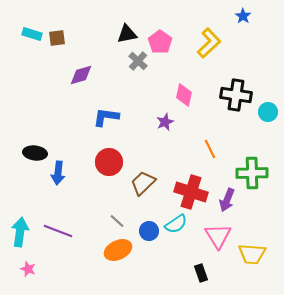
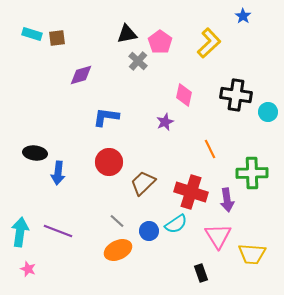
purple arrow: rotated 30 degrees counterclockwise
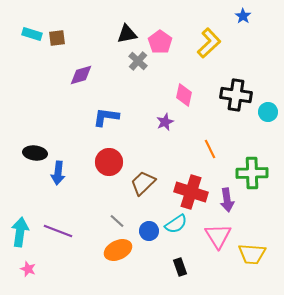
black rectangle: moved 21 px left, 6 px up
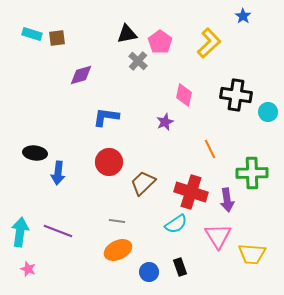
gray line: rotated 35 degrees counterclockwise
blue circle: moved 41 px down
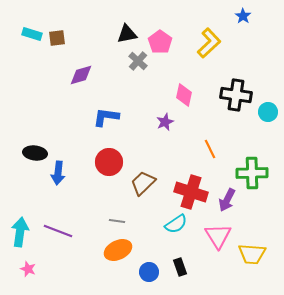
purple arrow: rotated 35 degrees clockwise
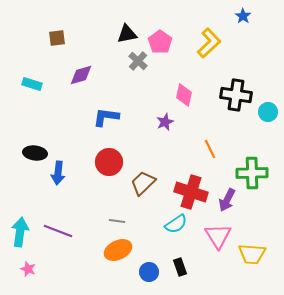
cyan rectangle: moved 50 px down
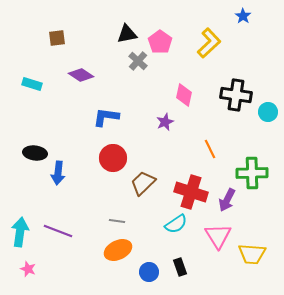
purple diamond: rotated 50 degrees clockwise
red circle: moved 4 px right, 4 px up
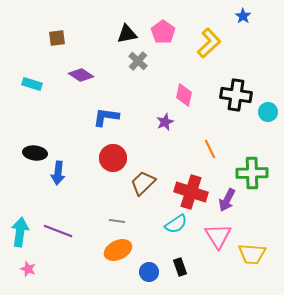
pink pentagon: moved 3 px right, 10 px up
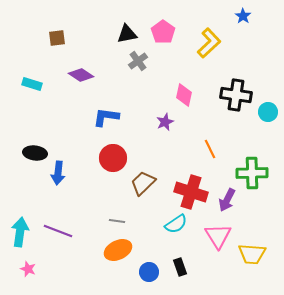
gray cross: rotated 12 degrees clockwise
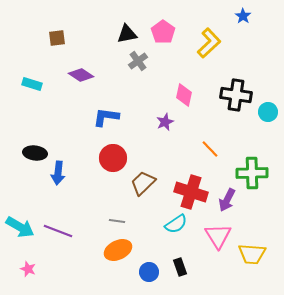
orange line: rotated 18 degrees counterclockwise
cyan arrow: moved 5 px up; rotated 112 degrees clockwise
